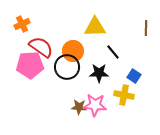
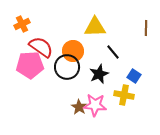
black star: moved 1 px down; rotated 24 degrees counterclockwise
brown star: rotated 28 degrees clockwise
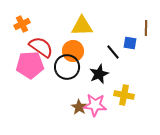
yellow triangle: moved 13 px left, 1 px up
blue square: moved 4 px left, 33 px up; rotated 24 degrees counterclockwise
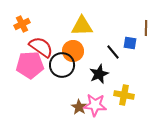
black circle: moved 5 px left, 2 px up
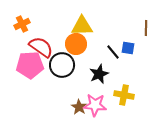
blue square: moved 2 px left, 5 px down
orange circle: moved 3 px right, 7 px up
